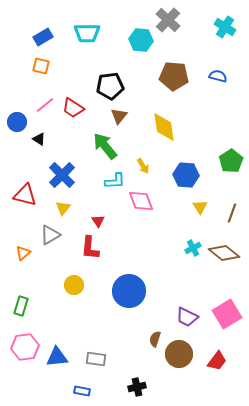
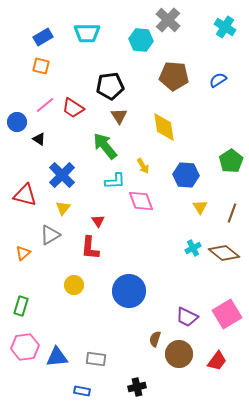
blue semicircle at (218, 76): moved 4 px down; rotated 48 degrees counterclockwise
brown triangle at (119, 116): rotated 12 degrees counterclockwise
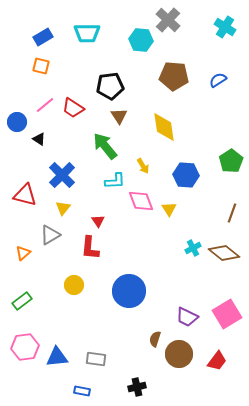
yellow triangle at (200, 207): moved 31 px left, 2 px down
green rectangle at (21, 306): moved 1 px right, 5 px up; rotated 36 degrees clockwise
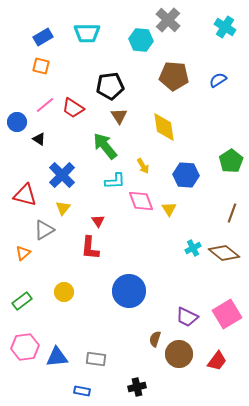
gray triangle at (50, 235): moved 6 px left, 5 px up
yellow circle at (74, 285): moved 10 px left, 7 px down
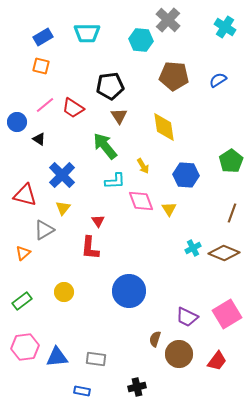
brown diamond at (224, 253): rotated 16 degrees counterclockwise
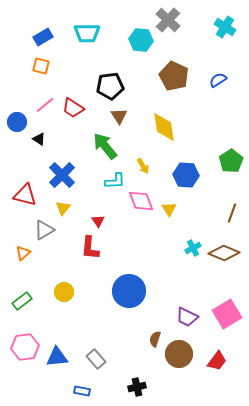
brown pentagon at (174, 76): rotated 20 degrees clockwise
gray rectangle at (96, 359): rotated 42 degrees clockwise
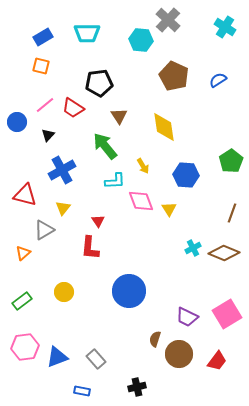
black pentagon at (110, 86): moved 11 px left, 3 px up
black triangle at (39, 139): moved 9 px right, 4 px up; rotated 40 degrees clockwise
blue cross at (62, 175): moved 5 px up; rotated 16 degrees clockwise
blue triangle at (57, 357): rotated 15 degrees counterclockwise
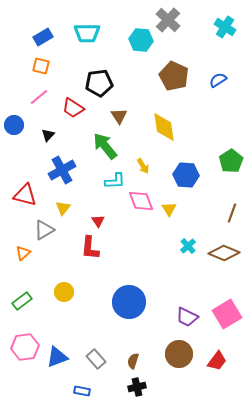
pink line at (45, 105): moved 6 px left, 8 px up
blue circle at (17, 122): moved 3 px left, 3 px down
cyan cross at (193, 248): moved 5 px left, 2 px up; rotated 14 degrees counterclockwise
blue circle at (129, 291): moved 11 px down
brown semicircle at (155, 339): moved 22 px left, 22 px down
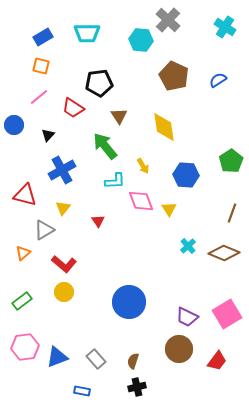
red L-shape at (90, 248): moved 26 px left, 16 px down; rotated 55 degrees counterclockwise
brown circle at (179, 354): moved 5 px up
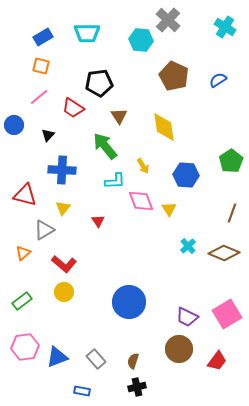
blue cross at (62, 170): rotated 32 degrees clockwise
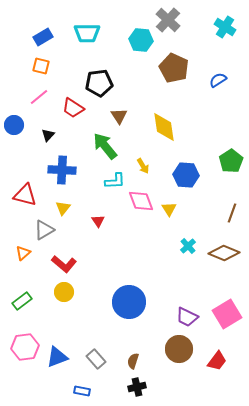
brown pentagon at (174, 76): moved 8 px up
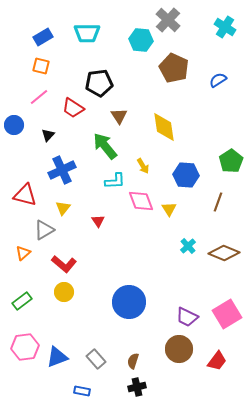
blue cross at (62, 170): rotated 28 degrees counterclockwise
brown line at (232, 213): moved 14 px left, 11 px up
